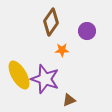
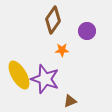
brown diamond: moved 2 px right, 2 px up
brown triangle: moved 1 px right, 1 px down
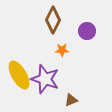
brown diamond: rotated 8 degrees counterclockwise
brown triangle: moved 1 px right, 1 px up
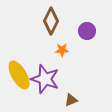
brown diamond: moved 2 px left, 1 px down
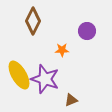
brown diamond: moved 18 px left
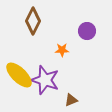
yellow ellipse: rotated 16 degrees counterclockwise
purple star: moved 1 px down
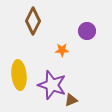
yellow ellipse: rotated 40 degrees clockwise
purple star: moved 7 px right, 5 px down
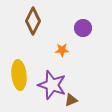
purple circle: moved 4 px left, 3 px up
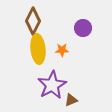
yellow ellipse: moved 19 px right, 26 px up
purple star: rotated 24 degrees clockwise
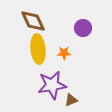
brown diamond: rotated 52 degrees counterclockwise
orange star: moved 2 px right, 3 px down
purple star: rotated 20 degrees clockwise
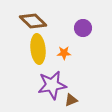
brown diamond: rotated 20 degrees counterclockwise
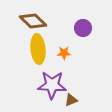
purple star: rotated 12 degrees clockwise
